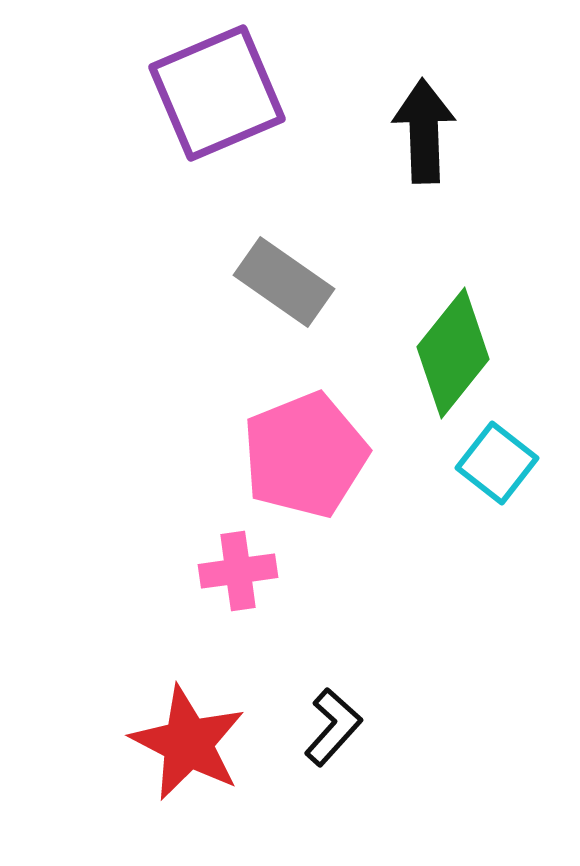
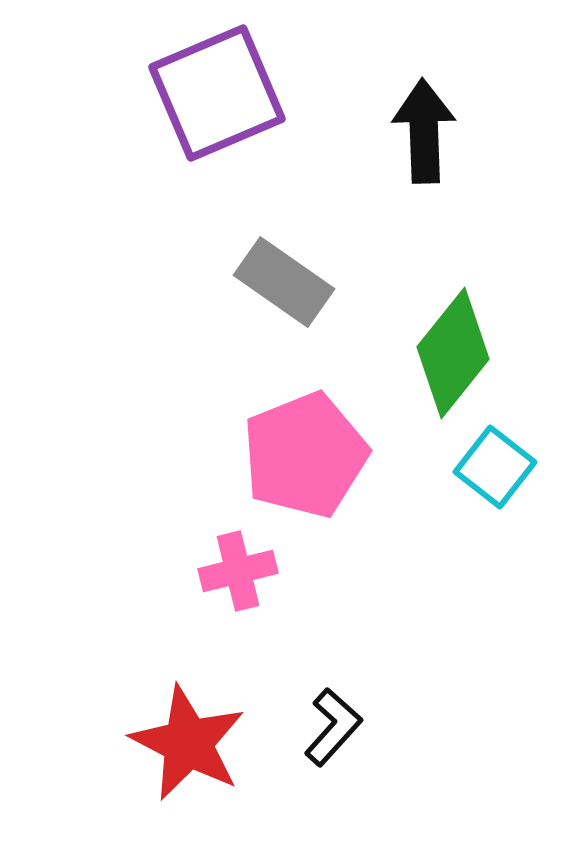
cyan square: moved 2 px left, 4 px down
pink cross: rotated 6 degrees counterclockwise
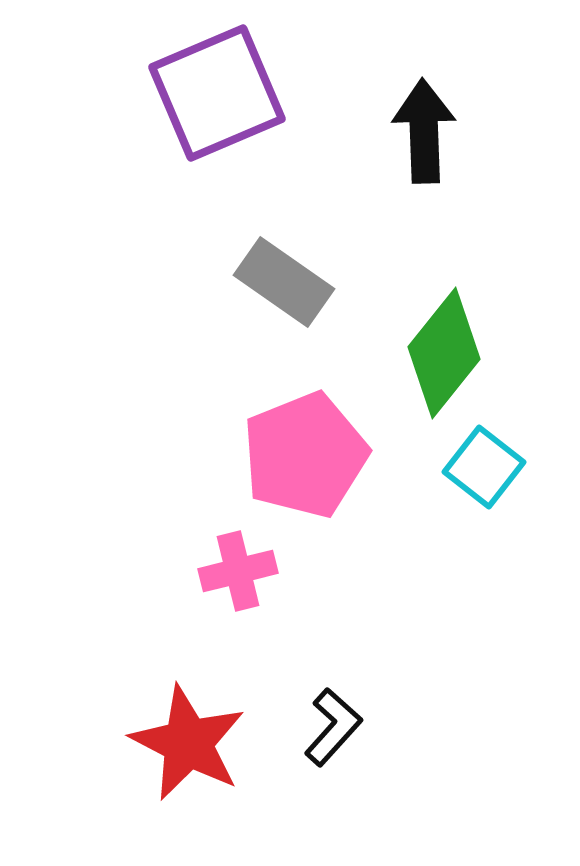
green diamond: moved 9 px left
cyan square: moved 11 px left
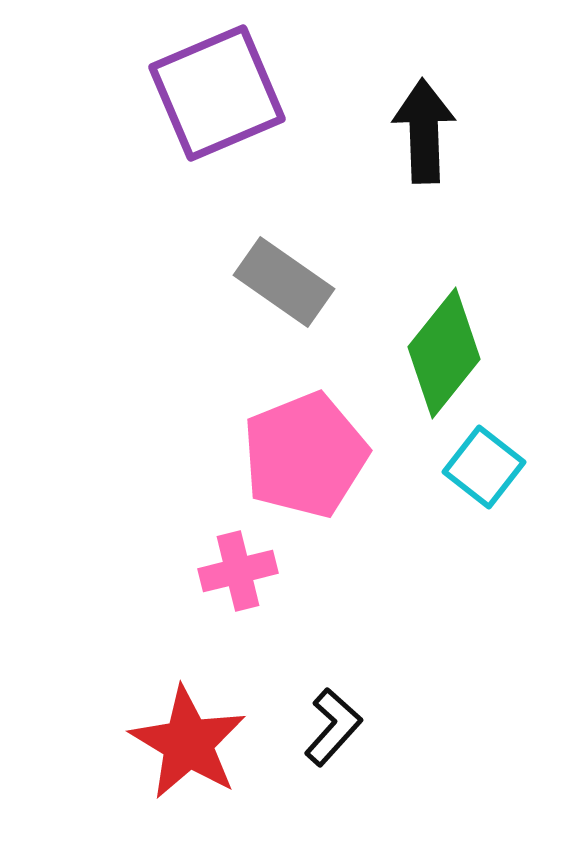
red star: rotated 4 degrees clockwise
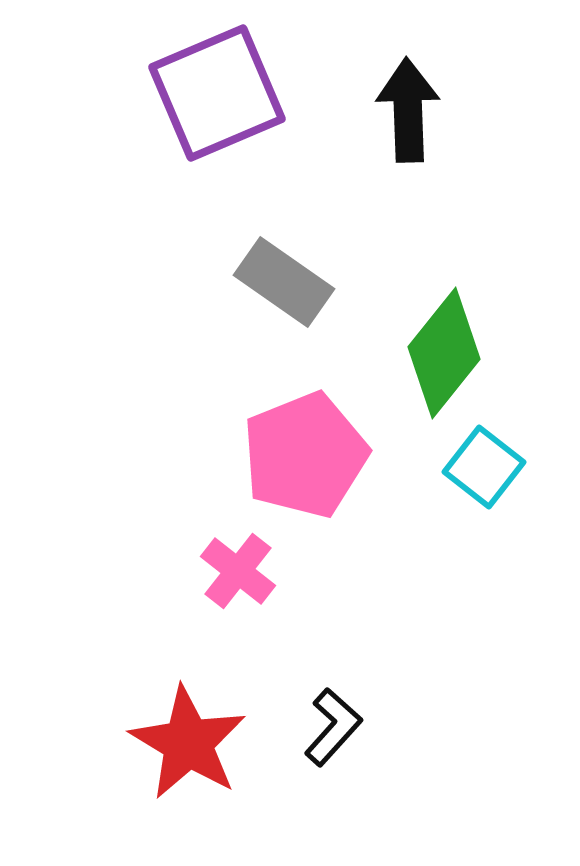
black arrow: moved 16 px left, 21 px up
pink cross: rotated 38 degrees counterclockwise
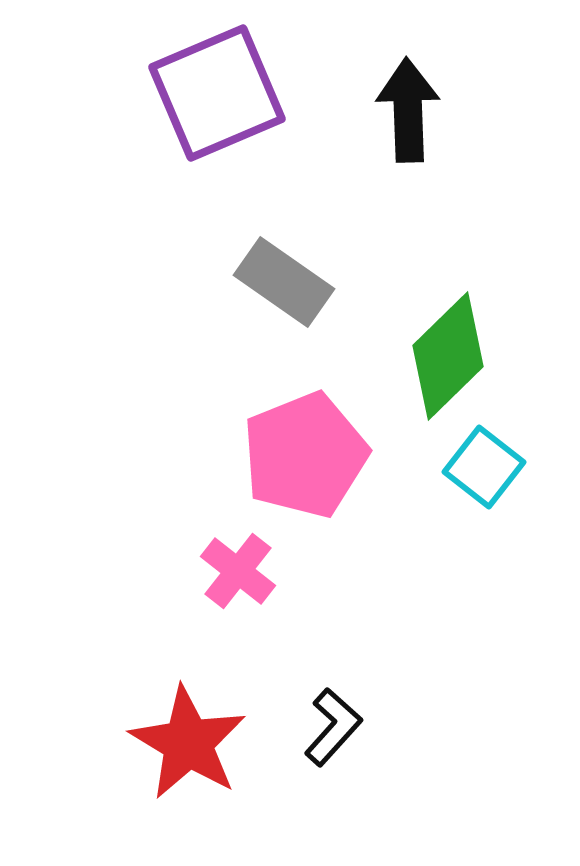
green diamond: moved 4 px right, 3 px down; rotated 7 degrees clockwise
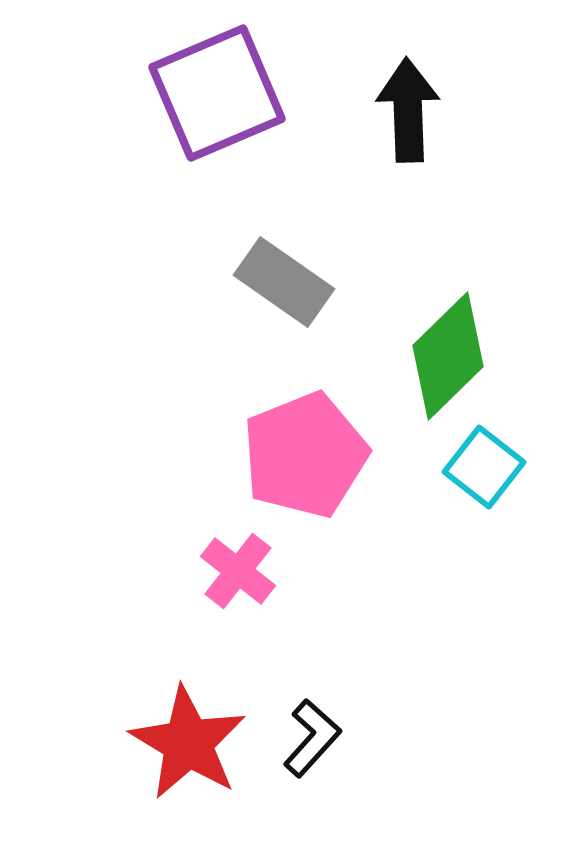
black L-shape: moved 21 px left, 11 px down
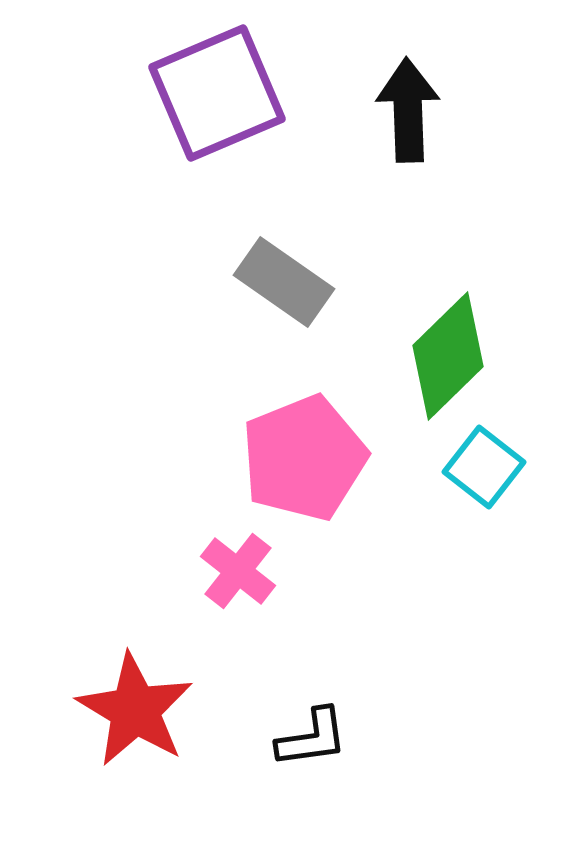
pink pentagon: moved 1 px left, 3 px down
black L-shape: rotated 40 degrees clockwise
red star: moved 53 px left, 33 px up
